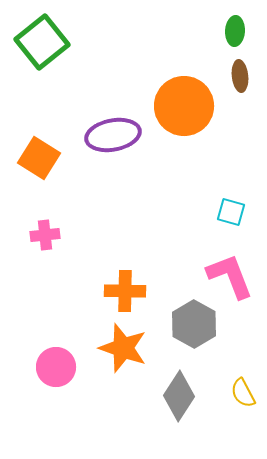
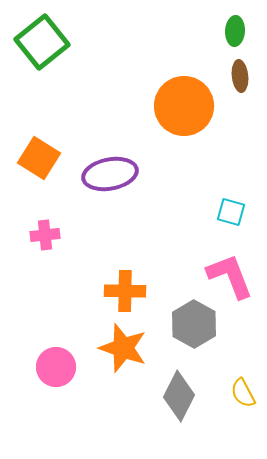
purple ellipse: moved 3 px left, 39 px down
gray diamond: rotated 6 degrees counterclockwise
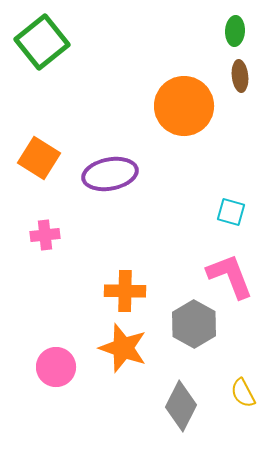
gray diamond: moved 2 px right, 10 px down
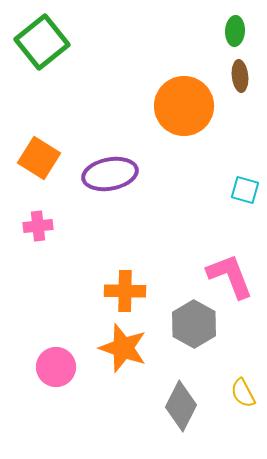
cyan square: moved 14 px right, 22 px up
pink cross: moved 7 px left, 9 px up
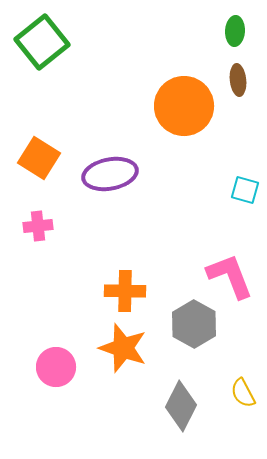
brown ellipse: moved 2 px left, 4 px down
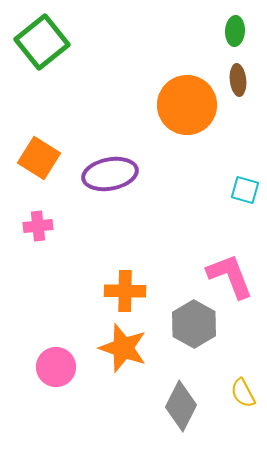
orange circle: moved 3 px right, 1 px up
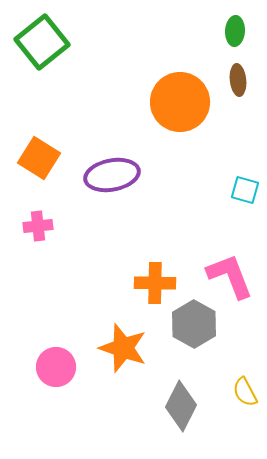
orange circle: moved 7 px left, 3 px up
purple ellipse: moved 2 px right, 1 px down
orange cross: moved 30 px right, 8 px up
yellow semicircle: moved 2 px right, 1 px up
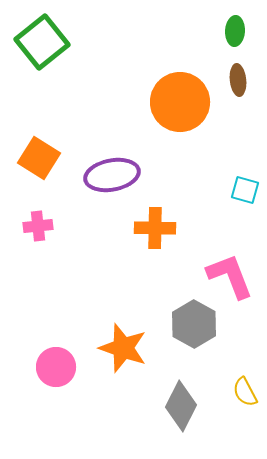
orange cross: moved 55 px up
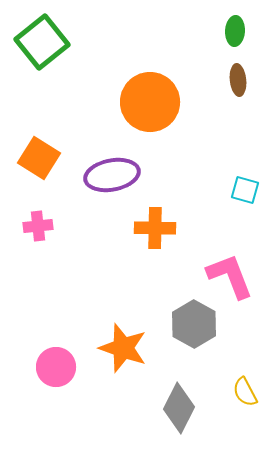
orange circle: moved 30 px left
gray diamond: moved 2 px left, 2 px down
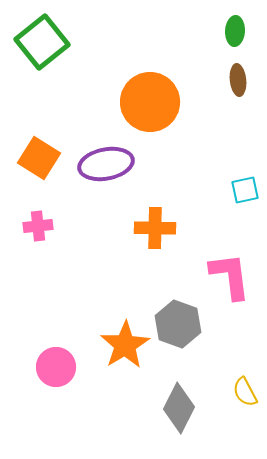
purple ellipse: moved 6 px left, 11 px up
cyan square: rotated 28 degrees counterclockwise
pink L-shape: rotated 14 degrees clockwise
gray hexagon: moved 16 px left; rotated 9 degrees counterclockwise
orange star: moved 2 px right, 3 px up; rotated 21 degrees clockwise
